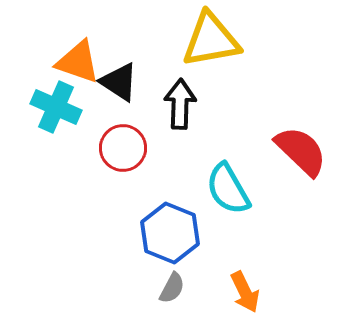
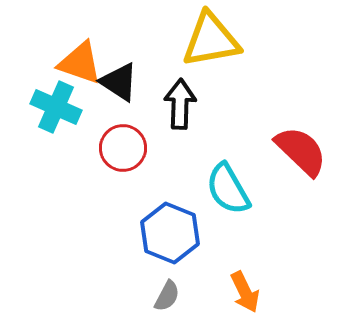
orange triangle: moved 2 px right, 1 px down
gray semicircle: moved 5 px left, 8 px down
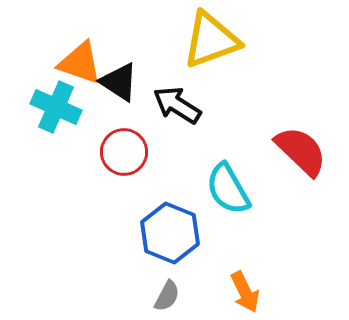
yellow triangle: rotated 10 degrees counterclockwise
black arrow: moved 3 px left, 1 px down; rotated 60 degrees counterclockwise
red circle: moved 1 px right, 4 px down
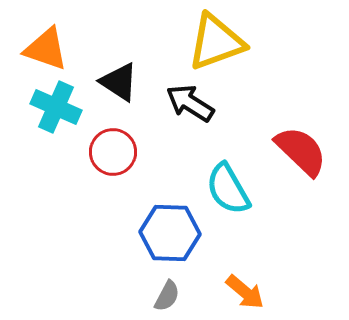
yellow triangle: moved 5 px right, 2 px down
orange triangle: moved 34 px left, 14 px up
black arrow: moved 13 px right, 2 px up
red circle: moved 11 px left
blue hexagon: rotated 20 degrees counterclockwise
orange arrow: rotated 24 degrees counterclockwise
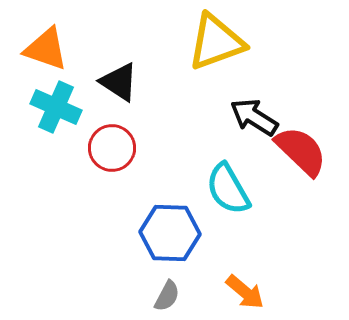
black arrow: moved 64 px right, 14 px down
red circle: moved 1 px left, 4 px up
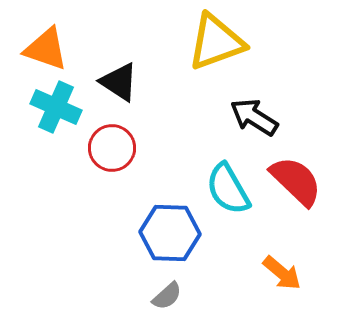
red semicircle: moved 5 px left, 30 px down
orange arrow: moved 37 px right, 19 px up
gray semicircle: rotated 20 degrees clockwise
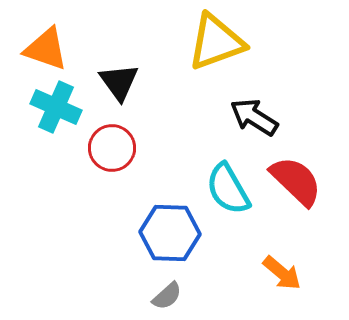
black triangle: rotated 21 degrees clockwise
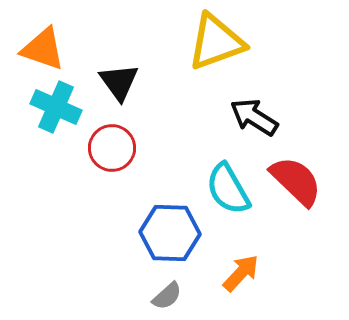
orange triangle: moved 3 px left
orange arrow: moved 41 px left; rotated 87 degrees counterclockwise
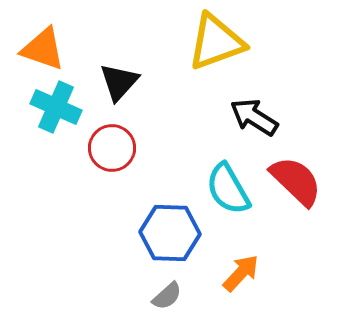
black triangle: rotated 18 degrees clockwise
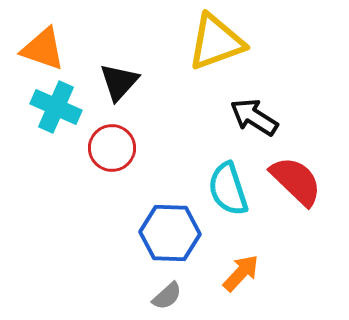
cyan semicircle: rotated 12 degrees clockwise
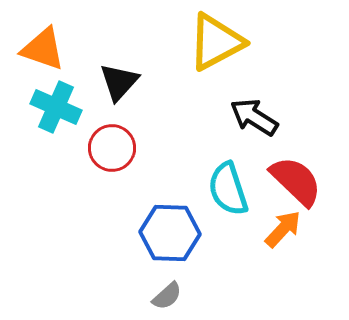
yellow triangle: rotated 8 degrees counterclockwise
orange arrow: moved 42 px right, 44 px up
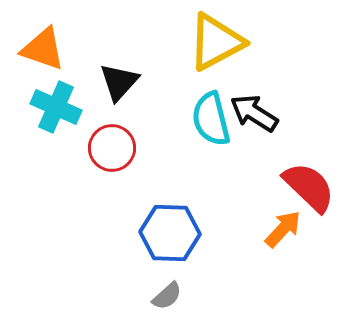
black arrow: moved 4 px up
red semicircle: moved 13 px right, 6 px down
cyan semicircle: moved 17 px left, 70 px up; rotated 4 degrees clockwise
